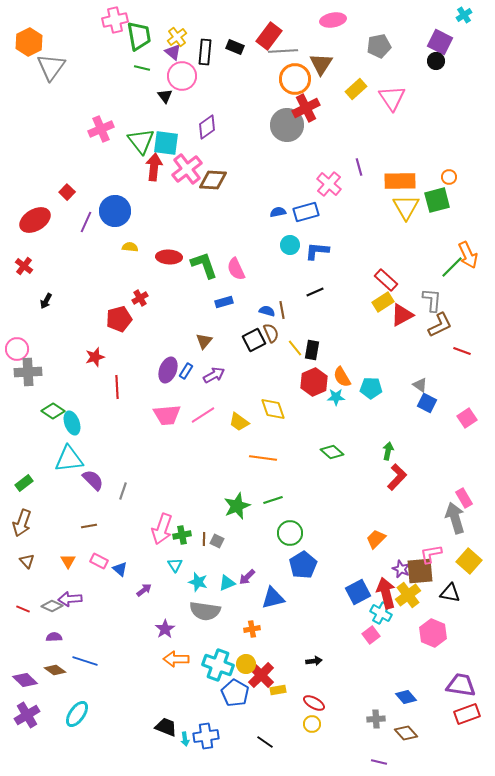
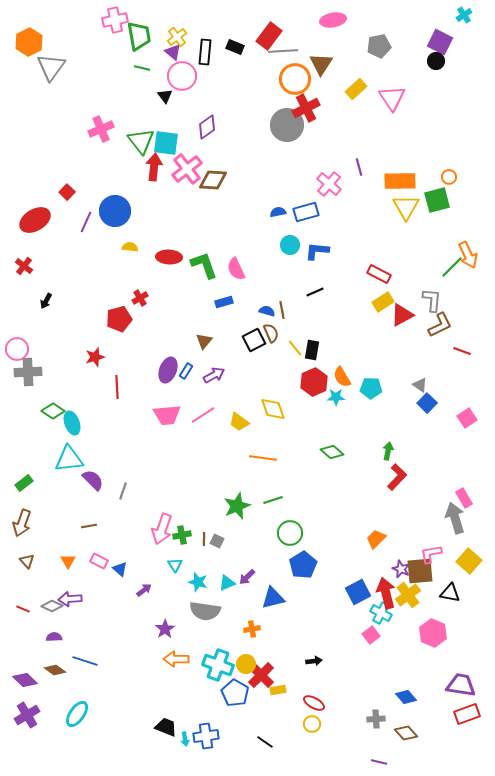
red rectangle at (386, 280): moved 7 px left, 6 px up; rotated 15 degrees counterclockwise
blue square at (427, 403): rotated 18 degrees clockwise
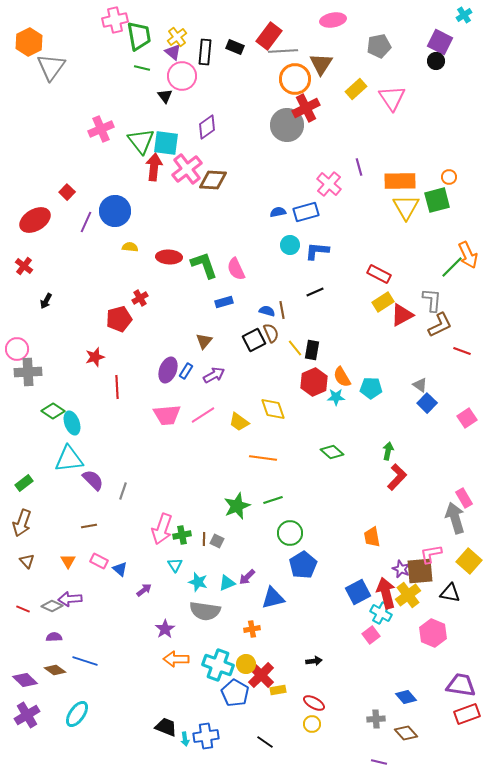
orange trapezoid at (376, 539): moved 4 px left, 2 px up; rotated 55 degrees counterclockwise
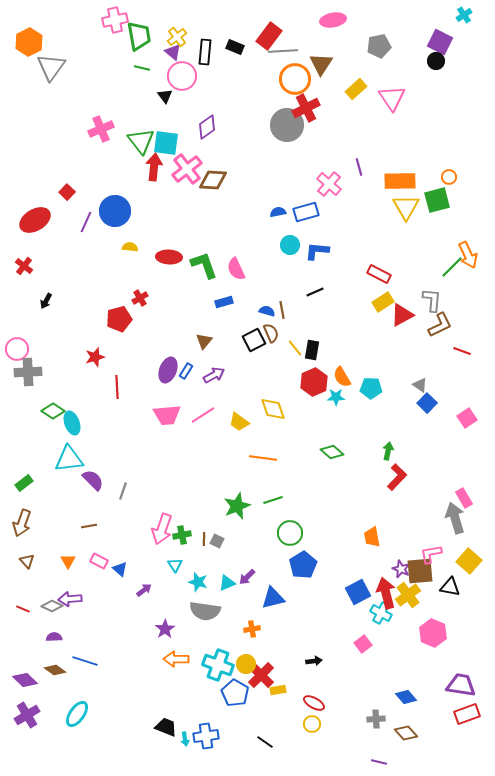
black triangle at (450, 593): moved 6 px up
pink square at (371, 635): moved 8 px left, 9 px down
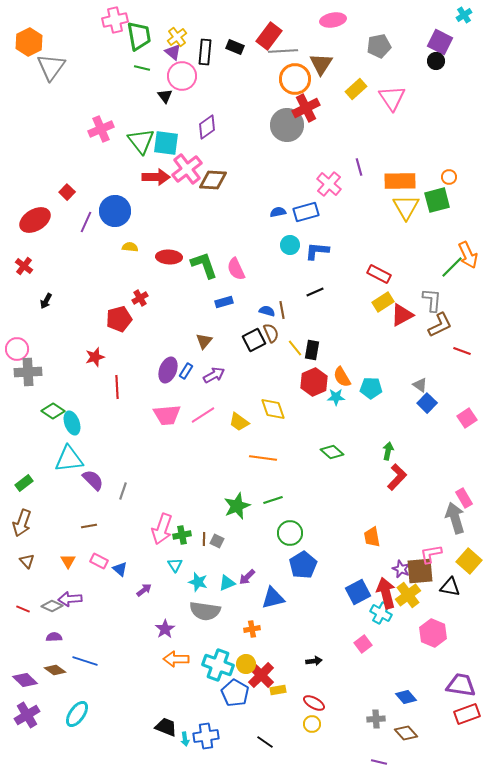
red arrow at (154, 167): moved 2 px right, 10 px down; rotated 84 degrees clockwise
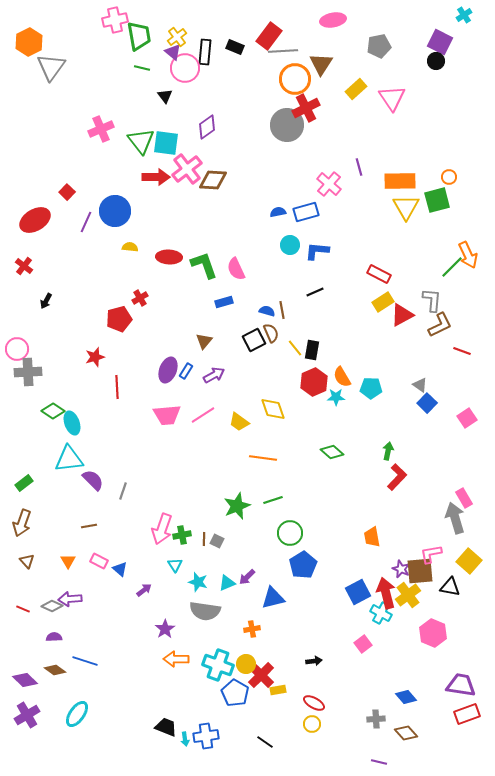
pink circle at (182, 76): moved 3 px right, 8 px up
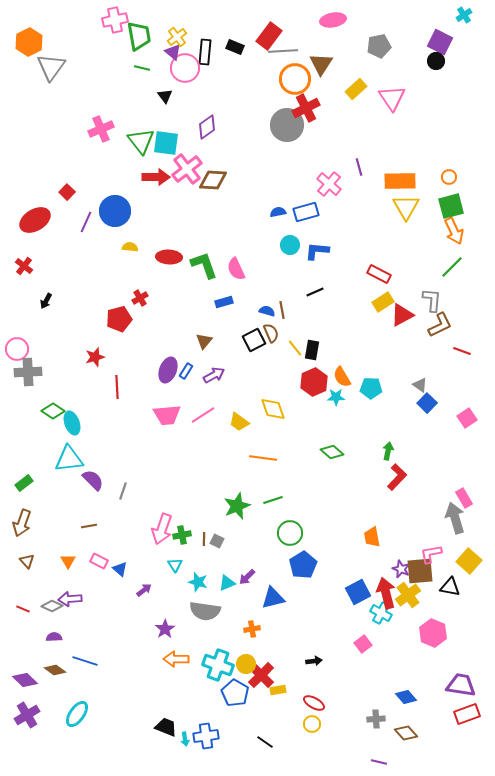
green square at (437, 200): moved 14 px right, 6 px down
orange arrow at (468, 255): moved 14 px left, 24 px up
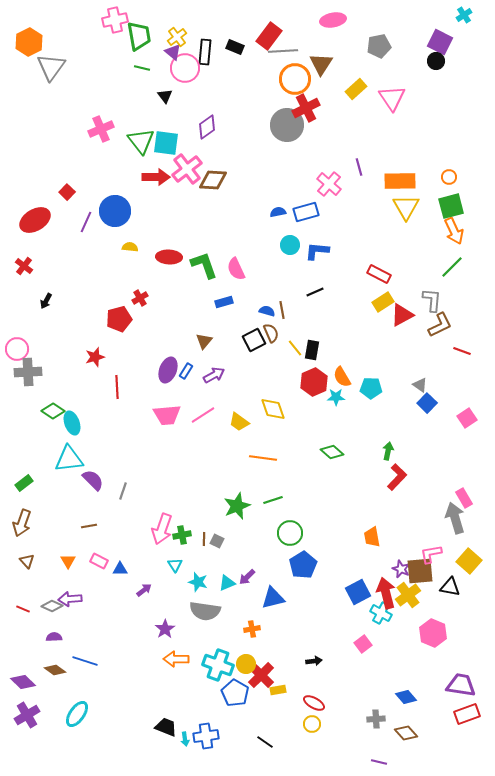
blue triangle at (120, 569): rotated 42 degrees counterclockwise
purple diamond at (25, 680): moved 2 px left, 2 px down
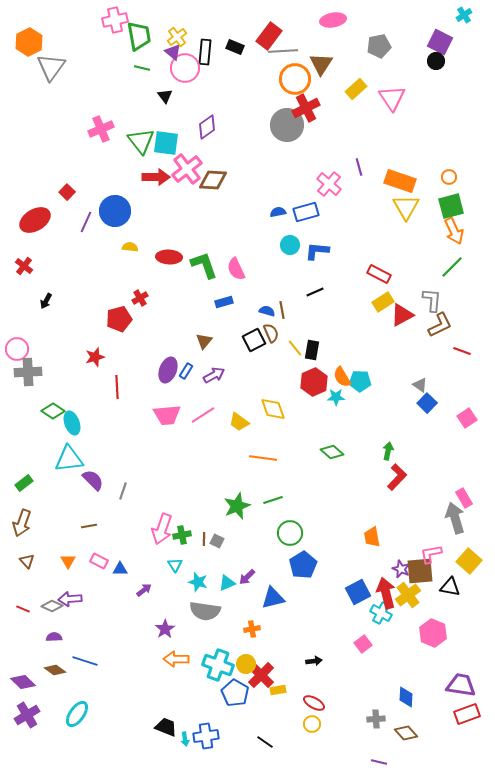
orange rectangle at (400, 181): rotated 20 degrees clockwise
cyan pentagon at (371, 388): moved 11 px left, 7 px up
blue diamond at (406, 697): rotated 45 degrees clockwise
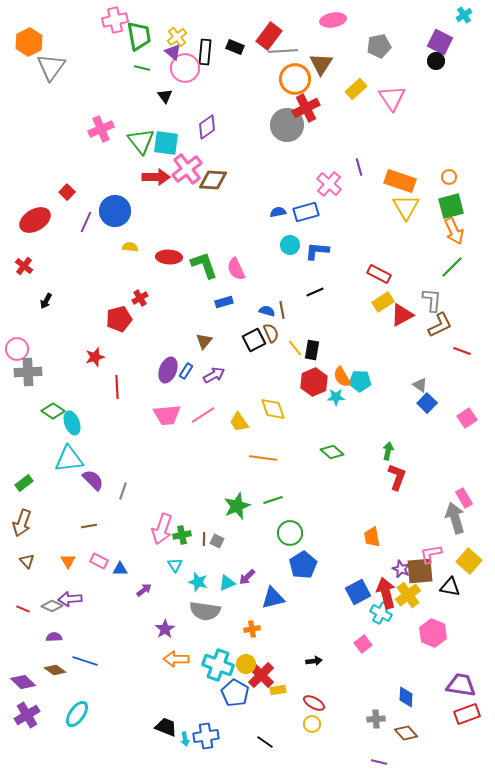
yellow trapezoid at (239, 422): rotated 20 degrees clockwise
red L-shape at (397, 477): rotated 24 degrees counterclockwise
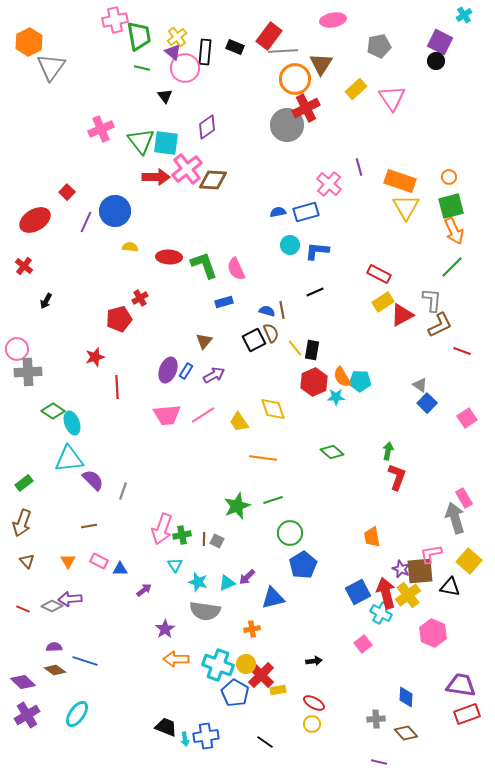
purple semicircle at (54, 637): moved 10 px down
